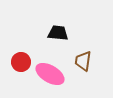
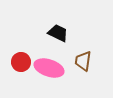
black trapezoid: rotated 20 degrees clockwise
pink ellipse: moved 1 px left, 6 px up; rotated 12 degrees counterclockwise
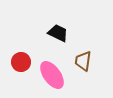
pink ellipse: moved 3 px right, 7 px down; rotated 36 degrees clockwise
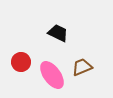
brown trapezoid: moved 1 px left, 6 px down; rotated 60 degrees clockwise
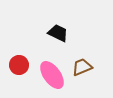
red circle: moved 2 px left, 3 px down
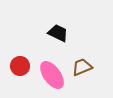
red circle: moved 1 px right, 1 px down
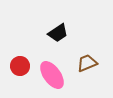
black trapezoid: rotated 120 degrees clockwise
brown trapezoid: moved 5 px right, 4 px up
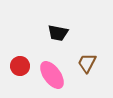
black trapezoid: rotated 45 degrees clockwise
brown trapezoid: rotated 40 degrees counterclockwise
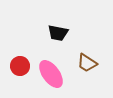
brown trapezoid: rotated 85 degrees counterclockwise
pink ellipse: moved 1 px left, 1 px up
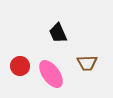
black trapezoid: rotated 55 degrees clockwise
brown trapezoid: rotated 35 degrees counterclockwise
